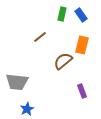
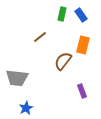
orange rectangle: moved 1 px right
brown semicircle: rotated 12 degrees counterclockwise
gray trapezoid: moved 4 px up
blue star: moved 1 px left, 1 px up
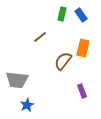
orange rectangle: moved 3 px down
gray trapezoid: moved 2 px down
blue star: moved 1 px right, 3 px up
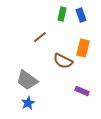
blue rectangle: rotated 16 degrees clockwise
brown semicircle: rotated 102 degrees counterclockwise
gray trapezoid: moved 10 px right; rotated 30 degrees clockwise
purple rectangle: rotated 48 degrees counterclockwise
blue star: moved 1 px right, 2 px up
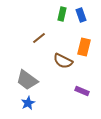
brown line: moved 1 px left, 1 px down
orange rectangle: moved 1 px right, 1 px up
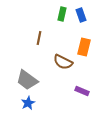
brown line: rotated 40 degrees counterclockwise
brown semicircle: moved 1 px down
